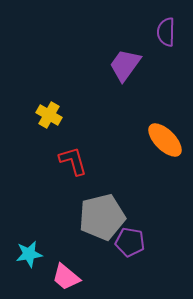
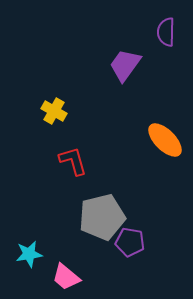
yellow cross: moved 5 px right, 4 px up
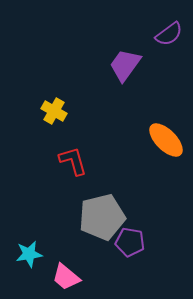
purple semicircle: moved 3 px right, 2 px down; rotated 128 degrees counterclockwise
orange ellipse: moved 1 px right
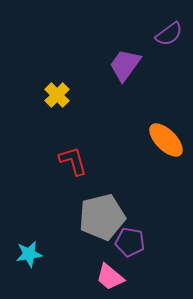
yellow cross: moved 3 px right, 16 px up; rotated 15 degrees clockwise
pink trapezoid: moved 44 px right
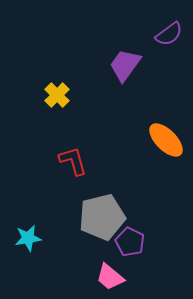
purple pentagon: rotated 16 degrees clockwise
cyan star: moved 1 px left, 16 px up
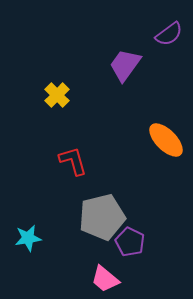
pink trapezoid: moved 5 px left, 2 px down
